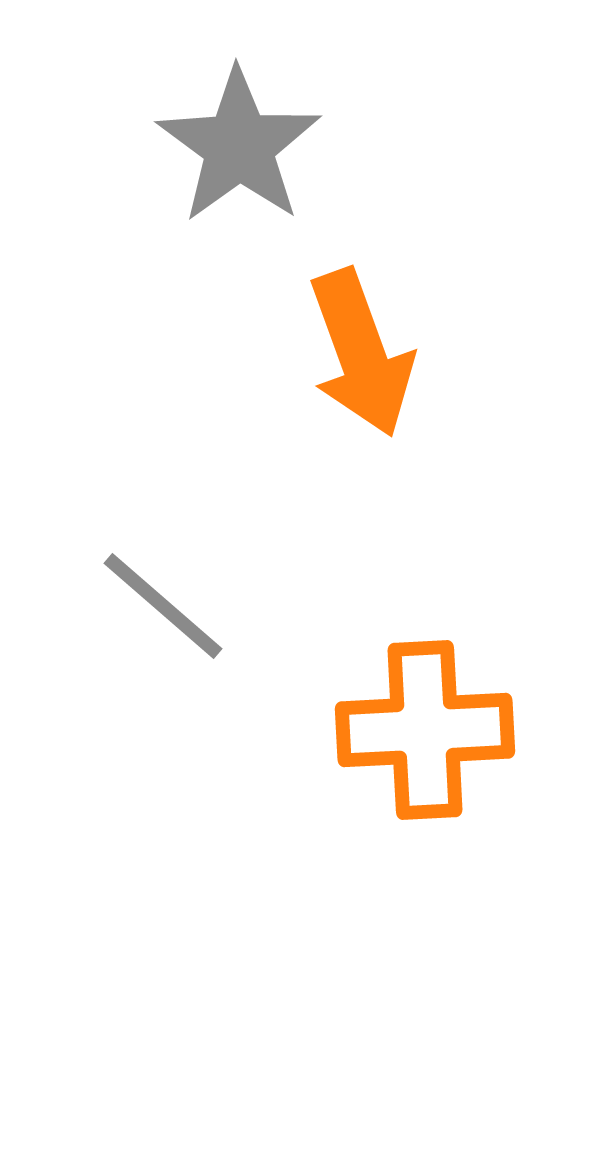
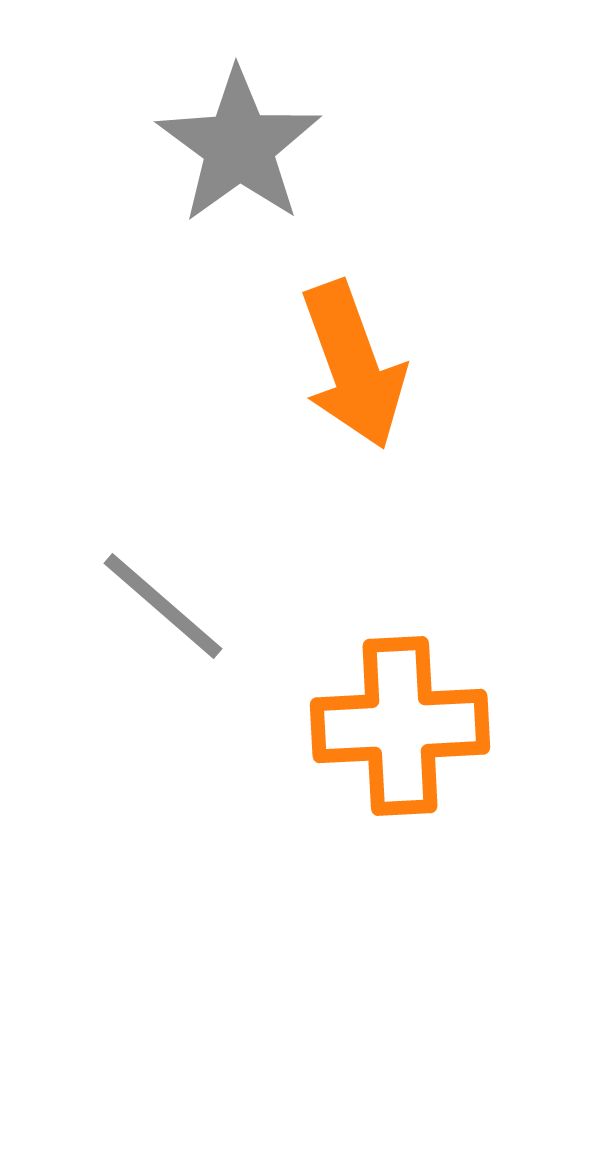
orange arrow: moved 8 px left, 12 px down
orange cross: moved 25 px left, 4 px up
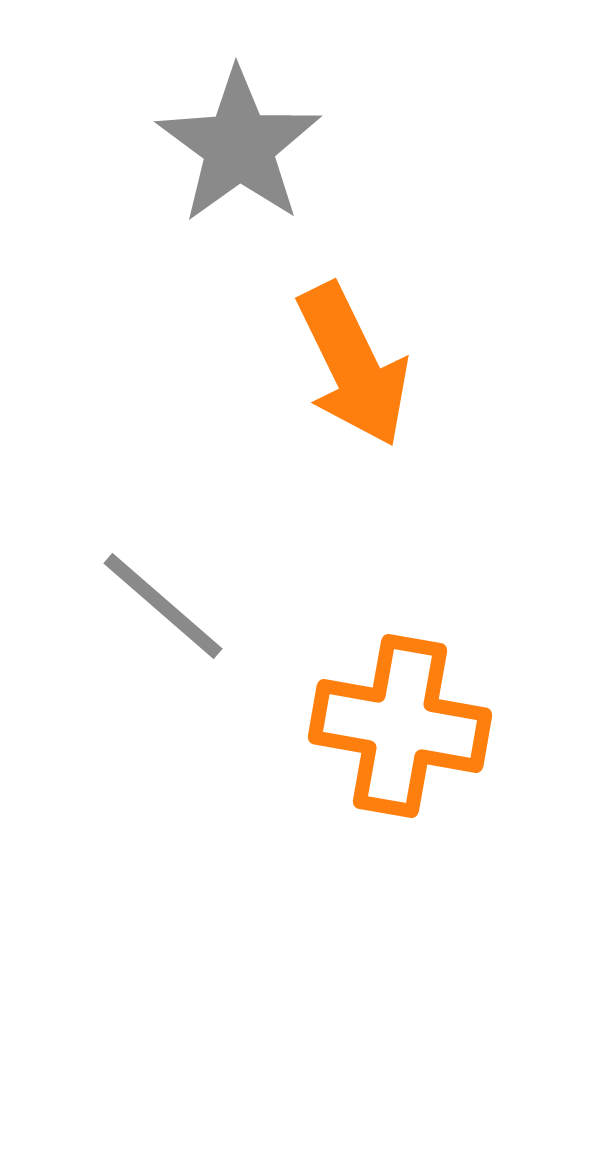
orange arrow: rotated 6 degrees counterclockwise
orange cross: rotated 13 degrees clockwise
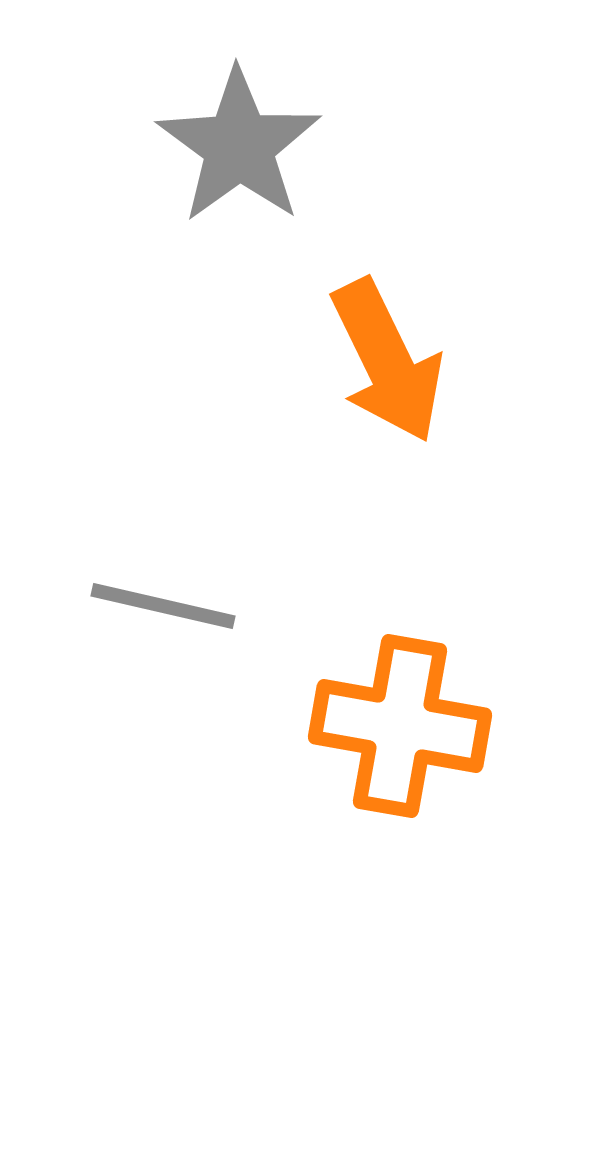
orange arrow: moved 34 px right, 4 px up
gray line: rotated 28 degrees counterclockwise
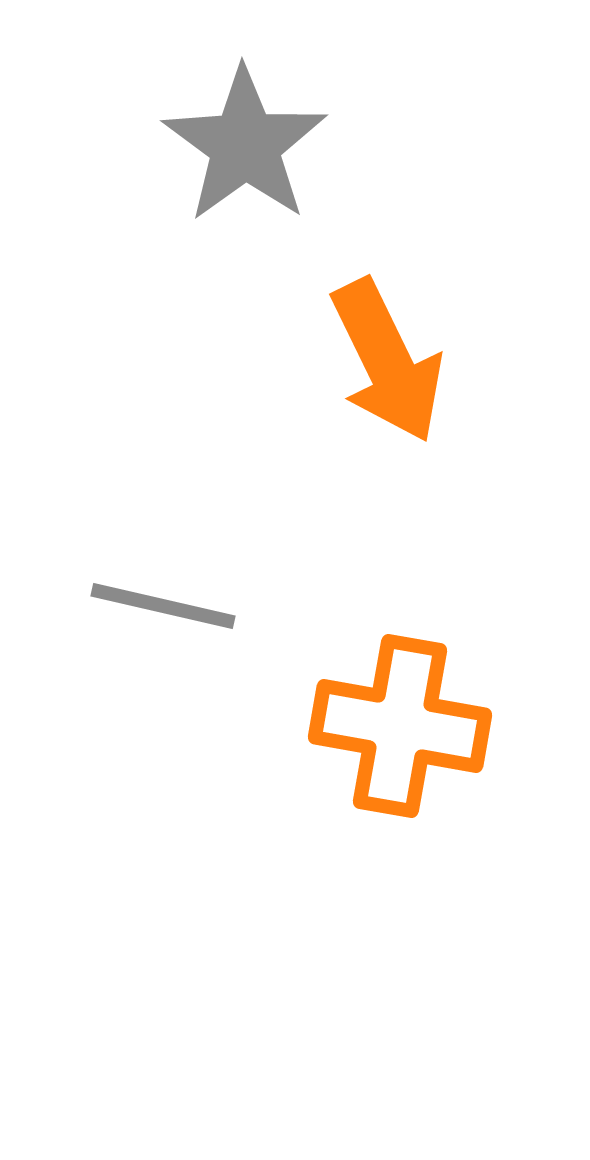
gray star: moved 6 px right, 1 px up
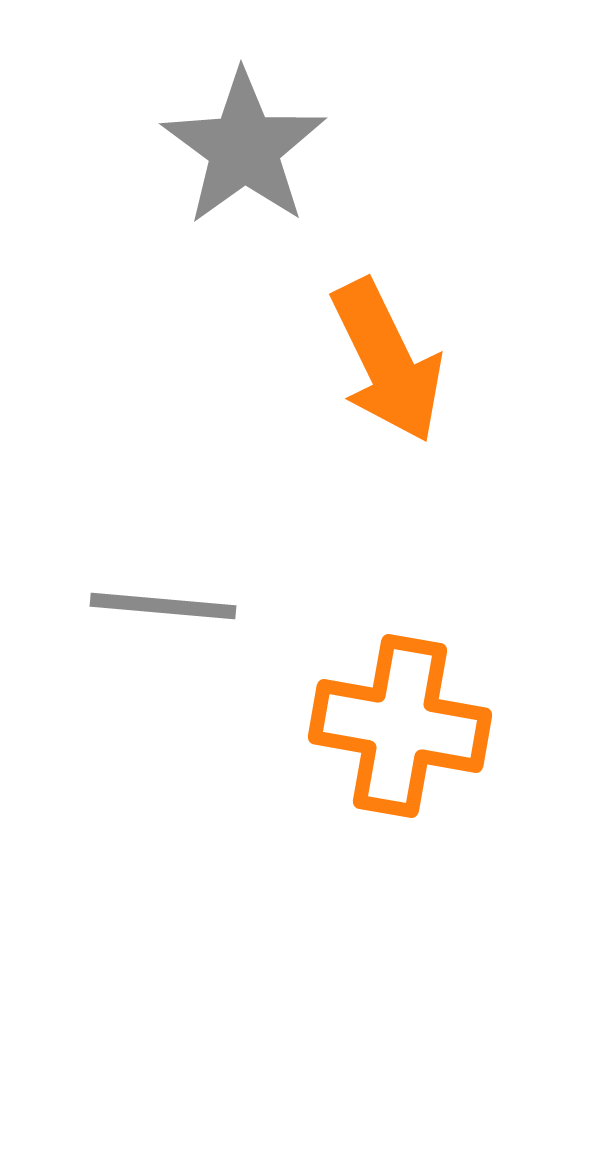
gray star: moved 1 px left, 3 px down
gray line: rotated 8 degrees counterclockwise
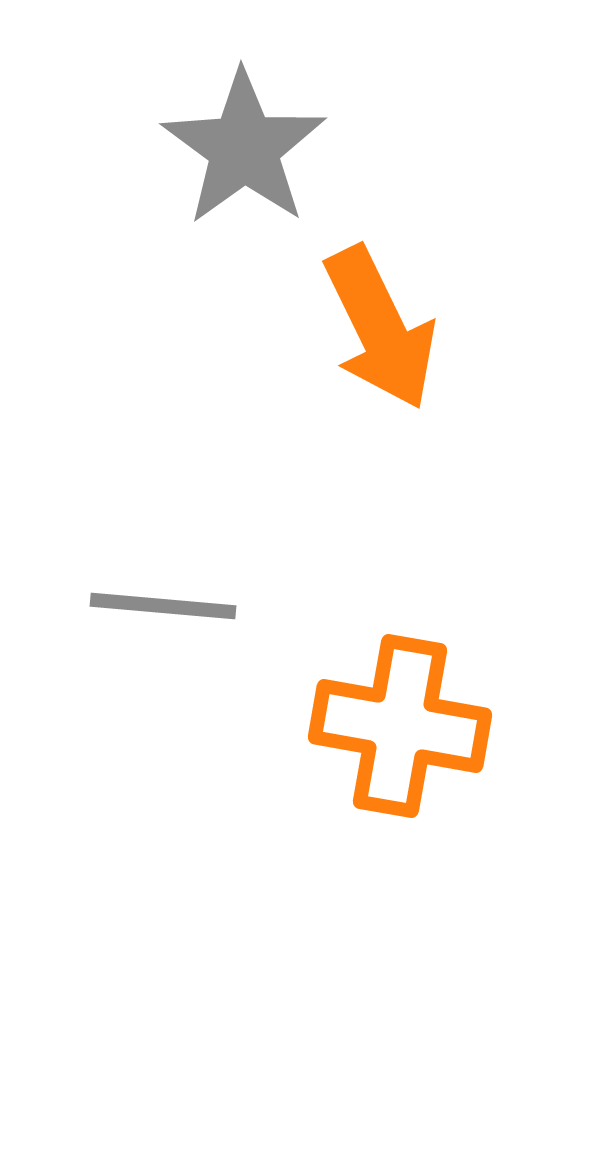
orange arrow: moved 7 px left, 33 px up
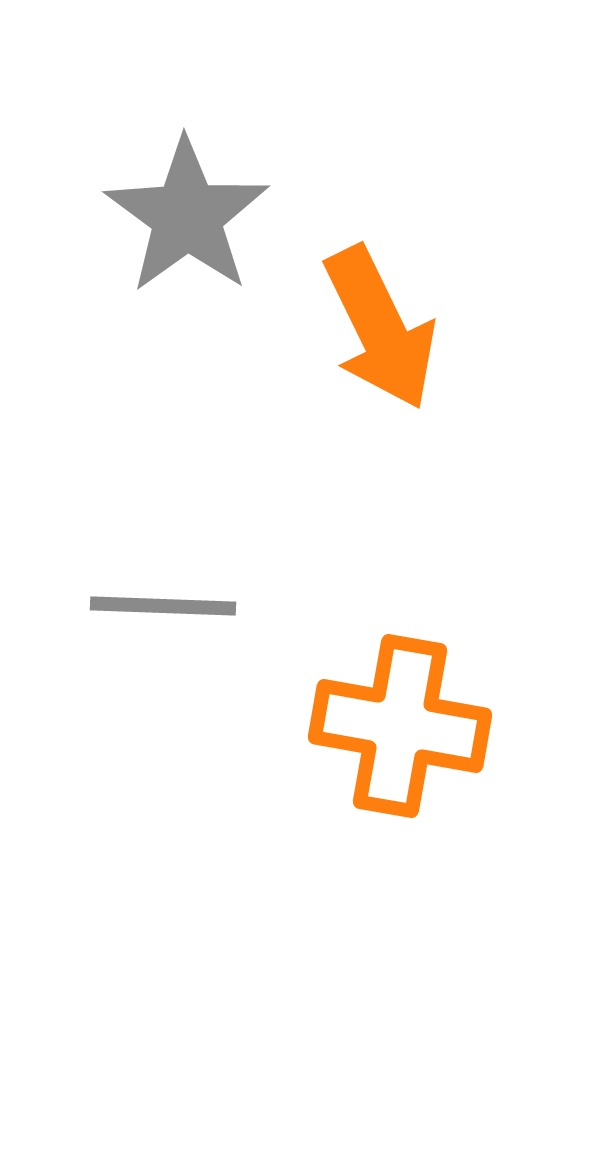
gray star: moved 57 px left, 68 px down
gray line: rotated 3 degrees counterclockwise
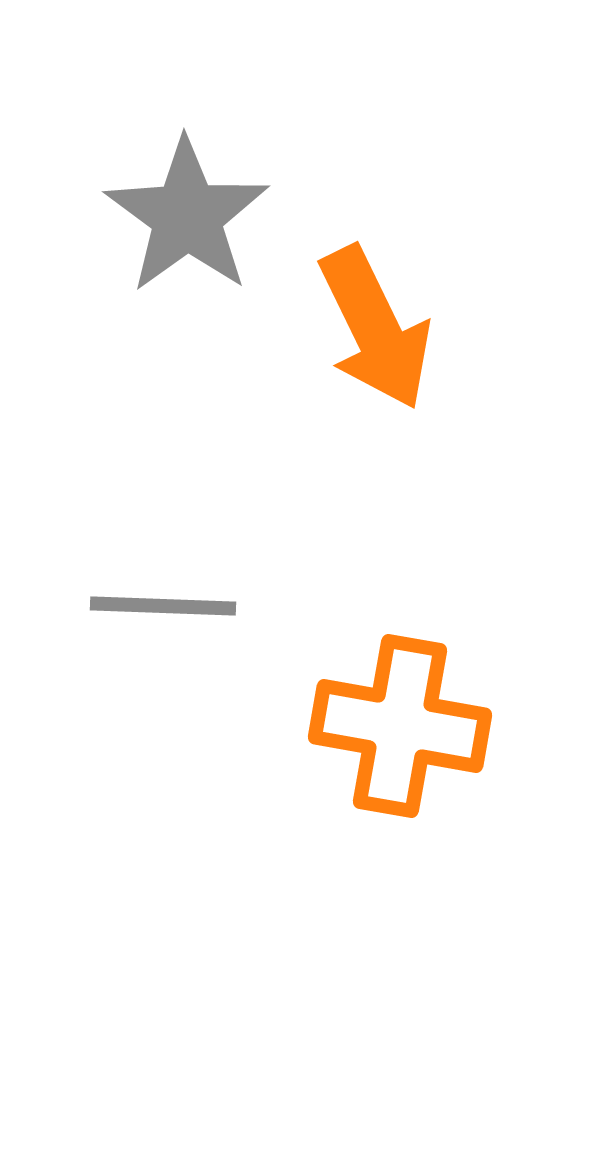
orange arrow: moved 5 px left
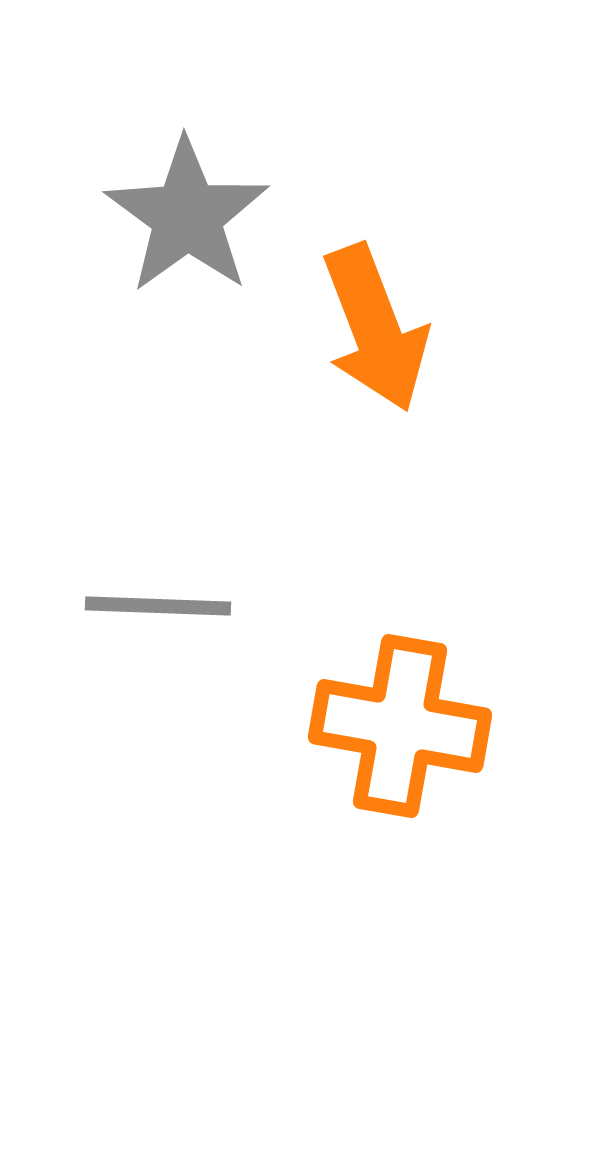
orange arrow: rotated 5 degrees clockwise
gray line: moved 5 px left
